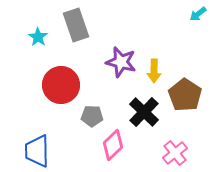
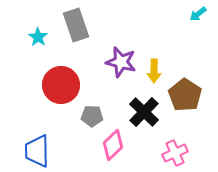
pink cross: rotated 15 degrees clockwise
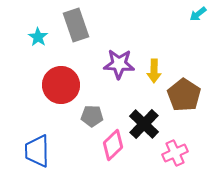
purple star: moved 2 px left, 2 px down; rotated 12 degrees counterclockwise
brown pentagon: moved 1 px left
black cross: moved 12 px down
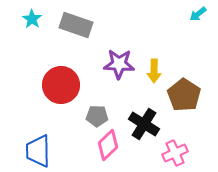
gray rectangle: rotated 52 degrees counterclockwise
cyan star: moved 6 px left, 18 px up
gray pentagon: moved 5 px right
black cross: rotated 12 degrees counterclockwise
pink diamond: moved 5 px left
blue trapezoid: moved 1 px right
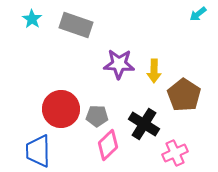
red circle: moved 24 px down
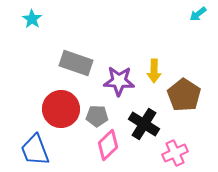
gray rectangle: moved 38 px down
purple star: moved 17 px down
blue trapezoid: moved 3 px left, 1 px up; rotated 20 degrees counterclockwise
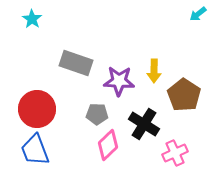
red circle: moved 24 px left
gray pentagon: moved 2 px up
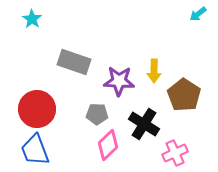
gray rectangle: moved 2 px left, 1 px up
